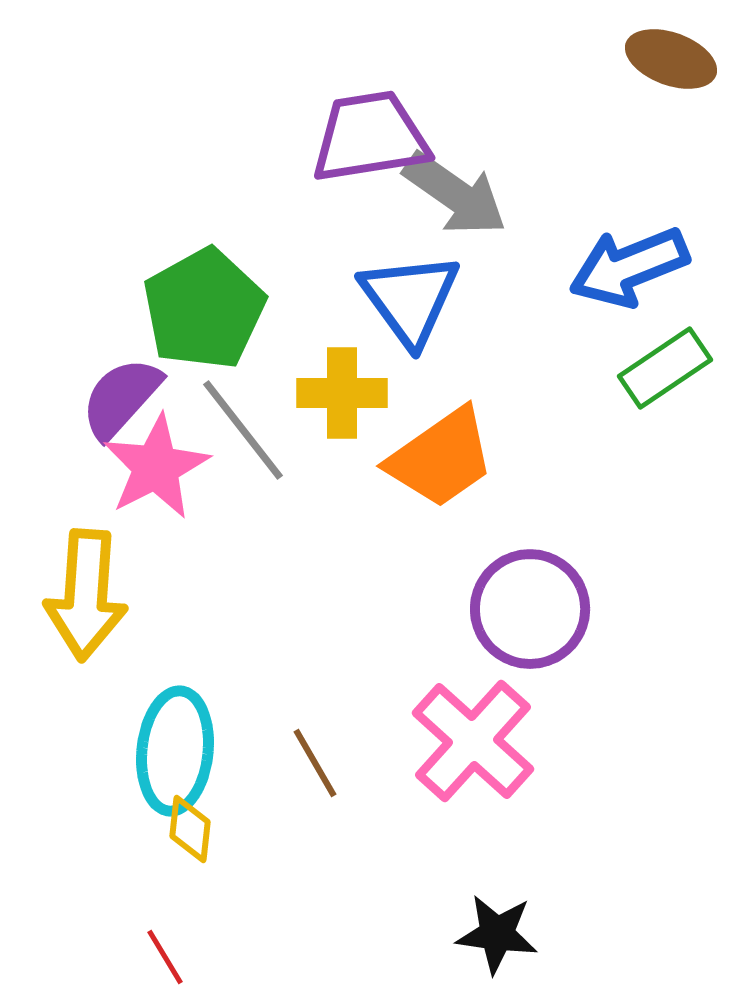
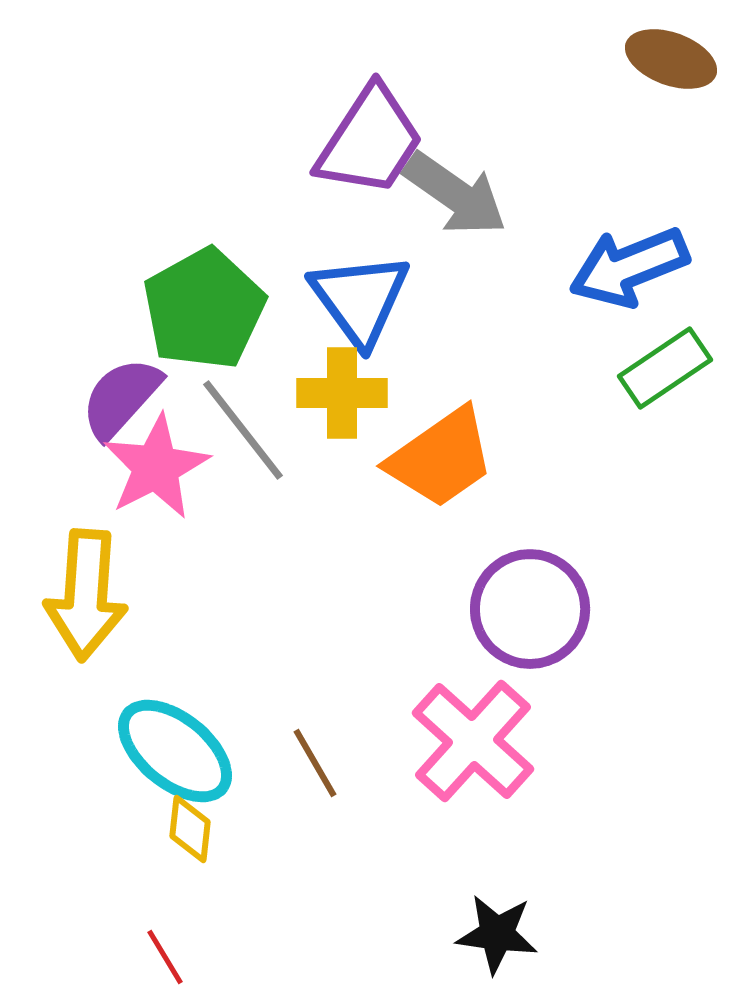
purple trapezoid: moved 4 px down; rotated 132 degrees clockwise
blue triangle: moved 50 px left
cyan ellipse: rotated 57 degrees counterclockwise
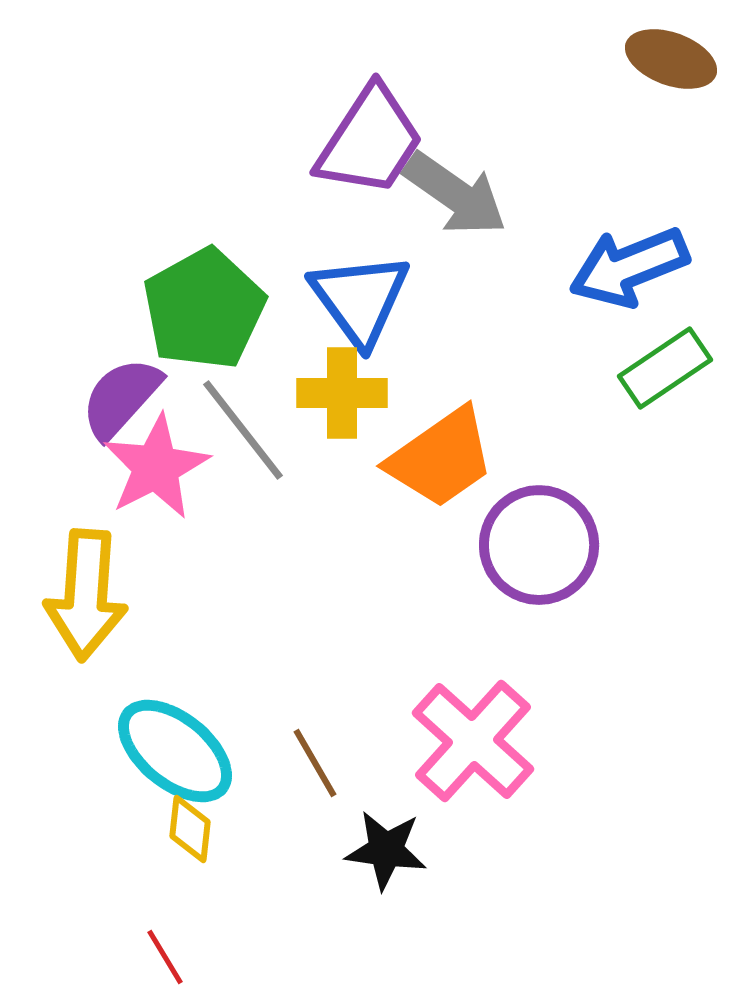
purple circle: moved 9 px right, 64 px up
black star: moved 111 px left, 84 px up
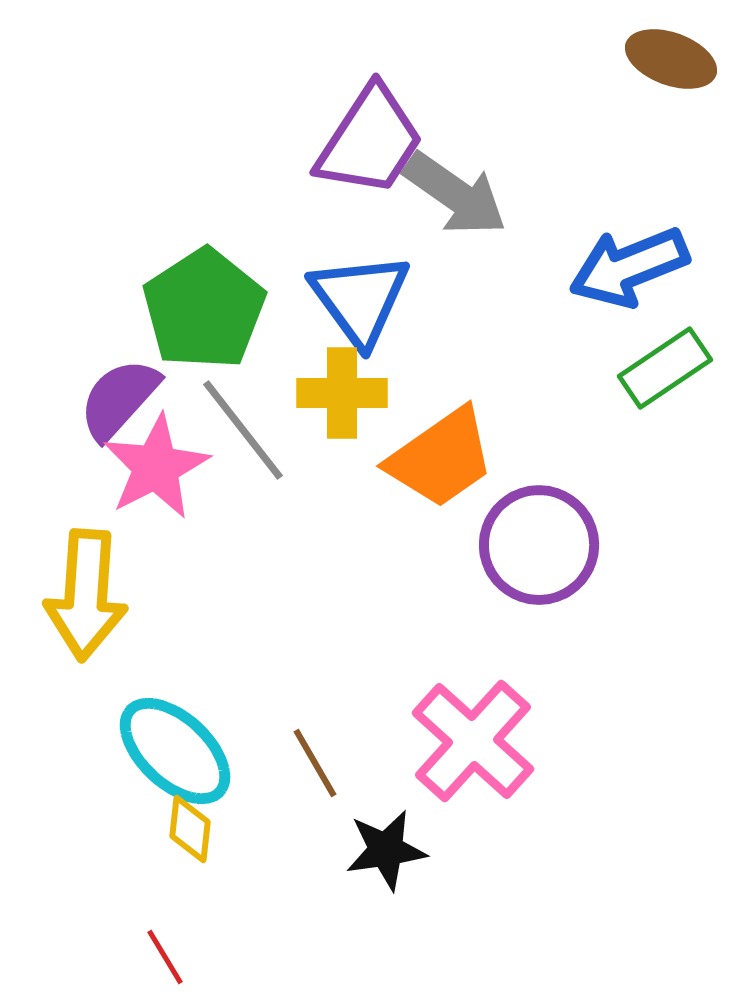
green pentagon: rotated 4 degrees counterclockwise
purple semicircle: moved 2 px left, 1 px down
cyan ellipse: rotated 4 degrees clockwise
black star: rotated 16 degrees counterclockwise
